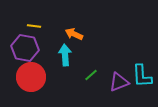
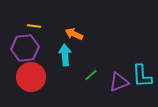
purple hexagon: rotated 16 degrees counterclockwise
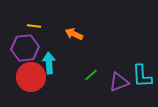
cyan arrow: moved 16 px left, 8 px down
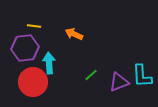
red circle: moved 2 px right, 5 px down
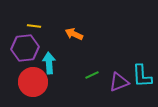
green line: moved 1 px right; rotated 16 degrees clockwise
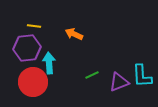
purple hexagon: moved 2 px right
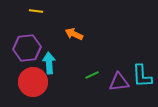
yellow line: moved 2 px right, 15 px up
purple triangle: rotated 15 degrees clockwise
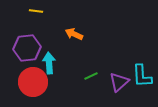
green line: moved 1 px left, 1 px down
purple triangle: rotated 35 degrees counterclockwise
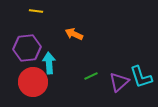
cyan L-shape: moved 1 px left, 1 px down; rotated 15 degrees counterclockwise
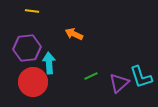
yellow line: moved 4 px left
purple triangle: moved 1 px down
